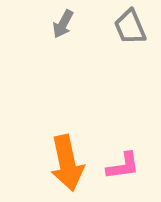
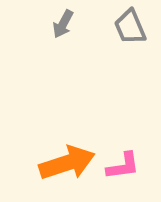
orange arrow: rotated 96 degrees counterclockwise
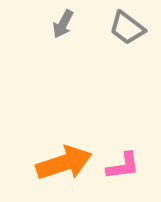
gray trapezoid: moved 3 px left, 1 px down; rotated 30 degrees counterclockwise
orange arrow: moved 3 px left
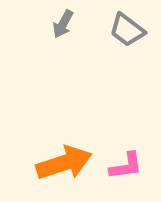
gray trapezoid: moved 2 px down
pink L-shape: moved 3 px right
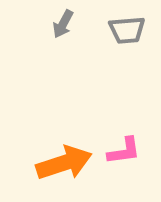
gray trapezoid: rotated 42 degrees counterclockwise
pink L-shape: moved 2 px left, 15 px up
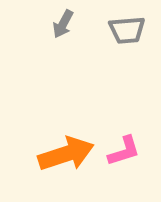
pink L-shape: rotated 9 degrees counterclockwise
orange arrow: moved 2 px right, 9 px up
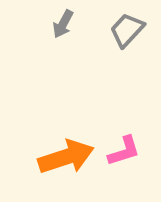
gray trapezoid: rotated 138 degrees clockwise
orange arrow: moved 3 px down
